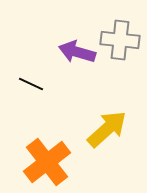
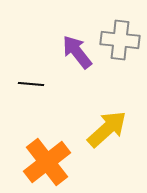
purple arrow: rotated 36 degrees clockwise
black line: rotated 20 degrees counterclockwise
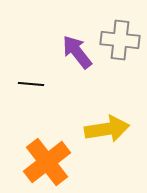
yellow arrow: rotated 33 degrees clockwise
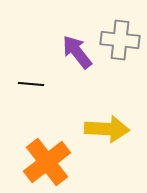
yellow arrow: rotated 12 degrees clockwise
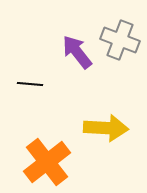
gray cross: rotated 15 degrees clockwise
black line: moved 1 px left
yellow arrow: moved 1 px left, 1 px up
